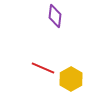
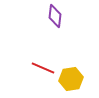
yellow hexagon: rotated 20 degrees clockwise
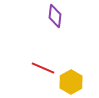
yellow hexagon: moved 3 px down; rotated 20 degrees counterclockwise
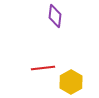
red line: rotated 30 degrees counterclockwise
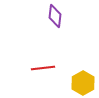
yellow hexagon: moved 12 px right, 1 px down
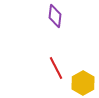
red line: moved 13 px right; rotated 70 degrees clockwise
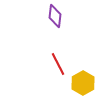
red line: moved 2 px right, 4 px up
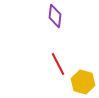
yellow hexagon: moved 1 px up; rotated 15 degrees counterclockwise
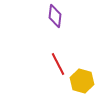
yellow hexagon: moved 1 px left, 1 px up
